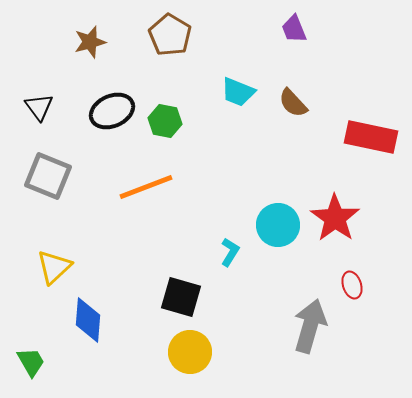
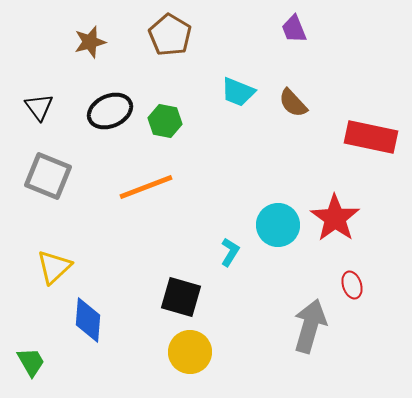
black ellipse: moved 2 px left
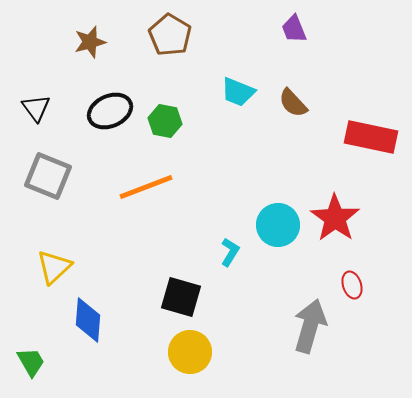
black triangle: moved 3 px left, 1 px down
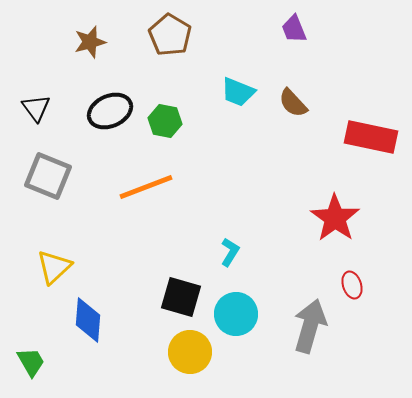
cyan circle: moved 42 px left, 89 px down
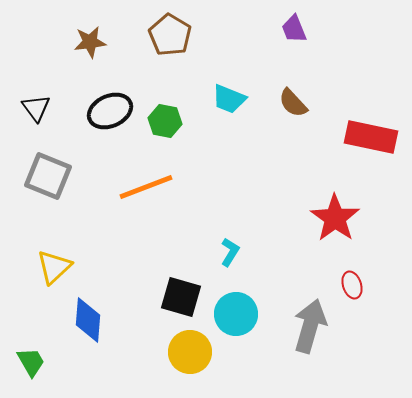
brown star: rotated 8 degrees clockwise
cyan trapezoid: moved 9 px left, 7 px down
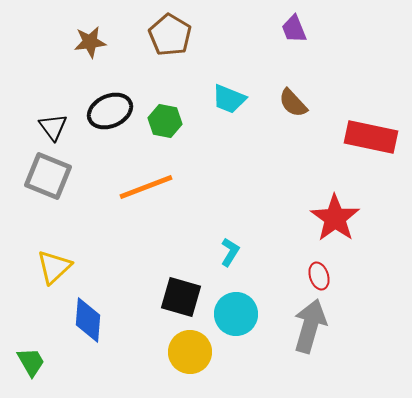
black triangle: moved 17 px right, 19 px down
red ellipse: moved 33 px left, 9 px up
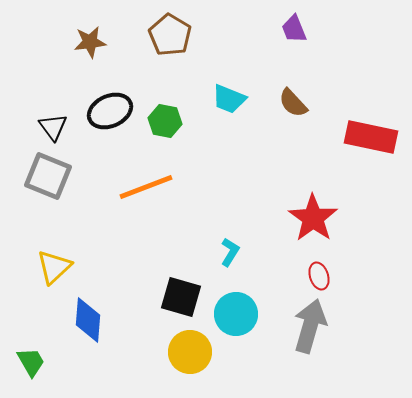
red star: moved 22 px left
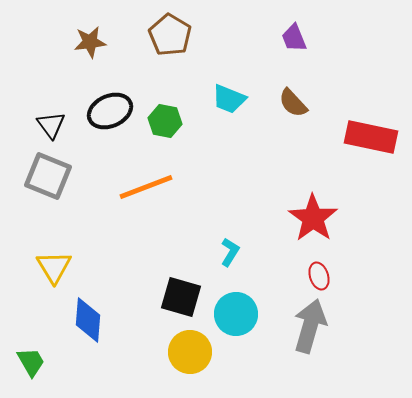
purple trapezoid: moved 9 px down
black triangle: moved 2 px left, 2 px up
yellow triangle: rotated 18 degrees counterclockwise
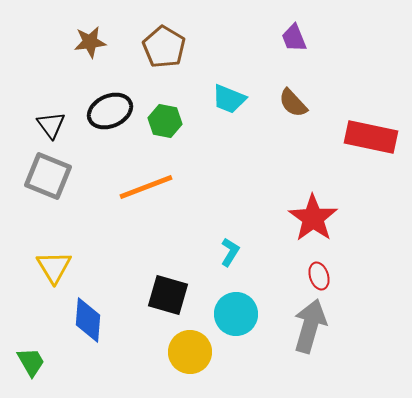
brown pentagon: moved 6 px left, 12 px down
black square: moved 13 px left, 2 px up
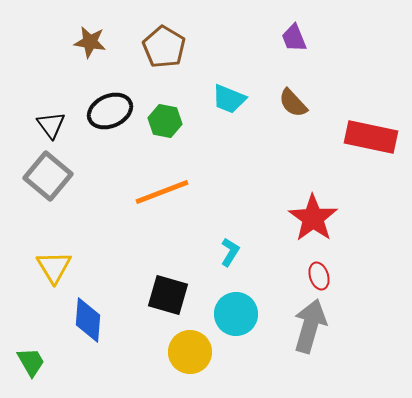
brown star: rotated 16 degrees clockwise
gray square: rotated 18 degrees clockwise
orange line: moved 16 px right, 5 px down
